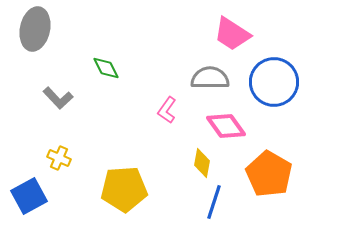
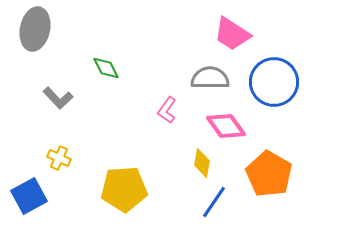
blue line: rotated 16 degrees clockwise
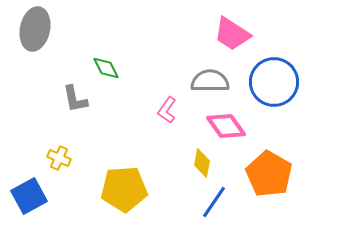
gray semicircle: moved 3 px down
gray L-shape: moved 17 px right, 1 px down; rotated 32 degrees clockwise
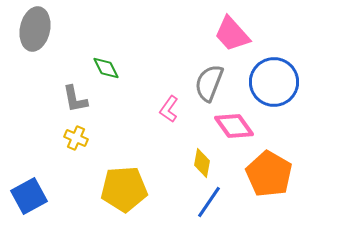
pink trapezoid: rotated 15 degrees clockwise
gray semicircle: moved 1 px left, 2 px down; rotated 69 degrees counterclockwise
pink L-shape: moved 2 px right, 1 px up
pink diamond: moved 8 px right
yellow cross: moved 17 px right, 20 px up
blue line: moved 5 px left
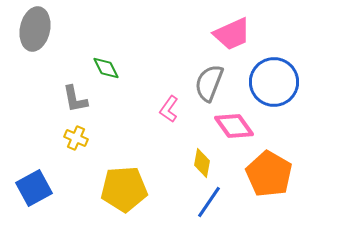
pink trapezoid: rotated 72 degrees counterclockwise
blue square: moved 5 px right, 8 px up
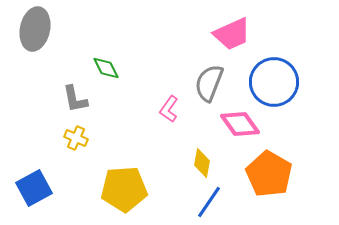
pink diamond: moved 6 px right, 2 px up
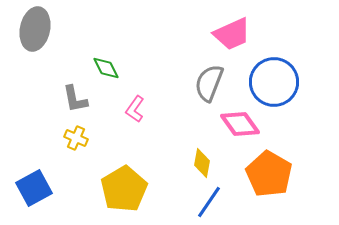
pink L-shape: moved 34 px left
yellow pentagon: rotated 27 degrees counterclockwise
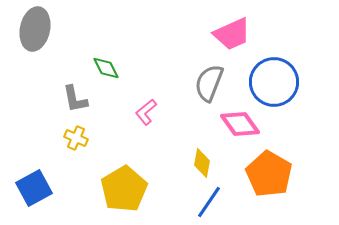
pink L-shape: moved 11 px right, 3 px down; rotated 16 degrees clockwise
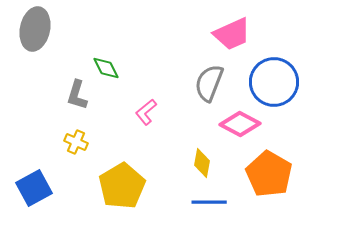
gray L-shape: moved 2 px right, 4 px up; rotated 28 degrees clockwise
pink diamond: rotated 27 degrees counterclockwise
yellow cross: moved 4 px down
yellow pentagon: moved 2 px left, 3 px up
blue line: rotated 56 degrees clockwise
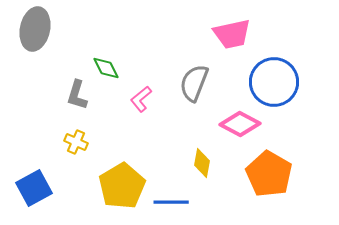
pink trapezoid: rotated 12 degrees clockwise
gray semicircle: moved 15 px left
pink L-shape: moved 5 px left, 13 px up
blue line: moved 38 px left
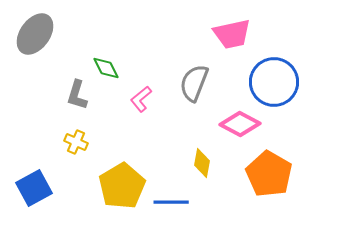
gray ellipse: moved 5 px down; rotated 24 degrees clockwise
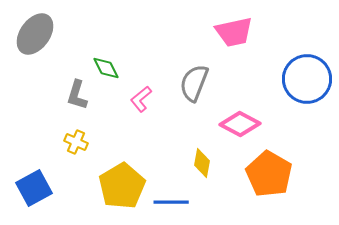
pink trapezoid: moved 2 px right, 2 px up
blue circle: moved 33 px right, 3 px up
